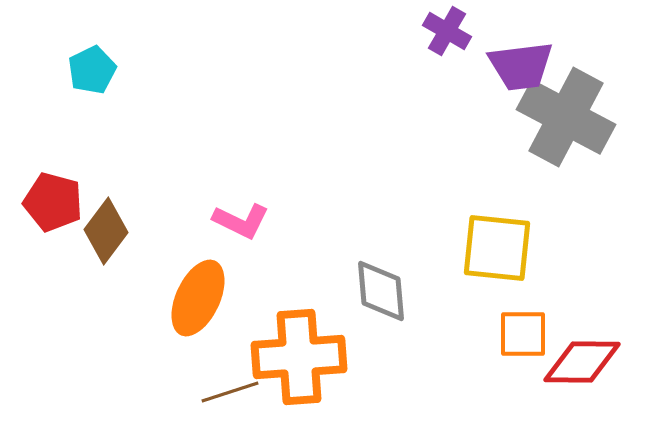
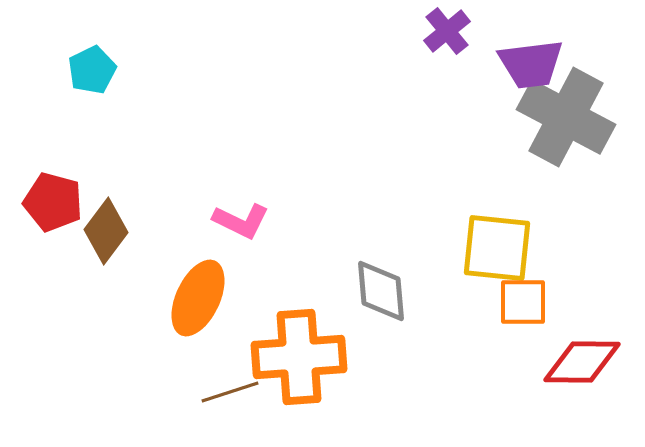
purple cross: rotated 21 degrees clockwise
purple trapezoid: moved 10 px right, 2 px up
orange square: moved 32 px up
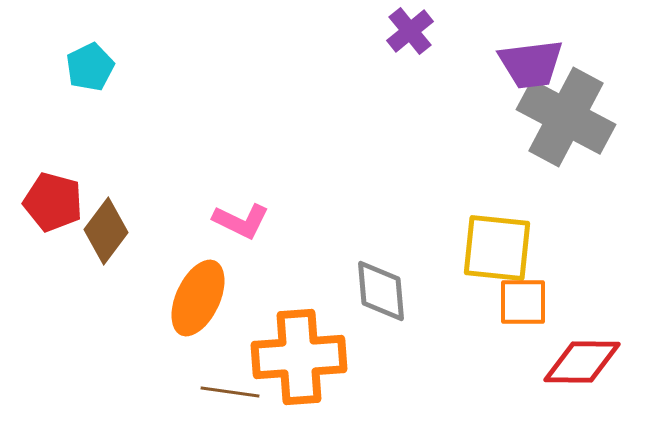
purple cross: moved 37 px left
cyan pentagon: moved 2 px left, 3 px up
brown line: rotated 26 degrees clockwise
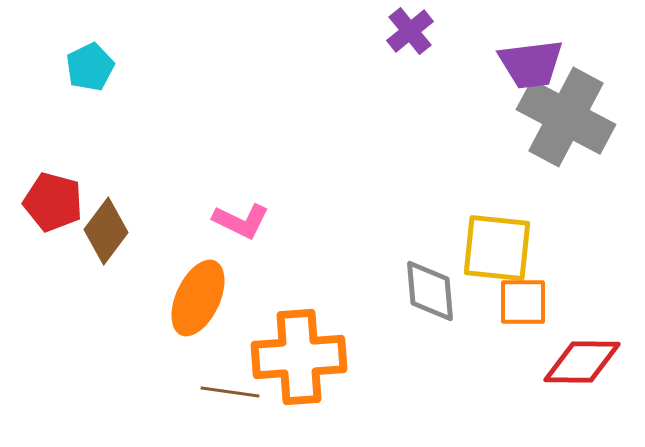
gray diamond: moved 49 px right
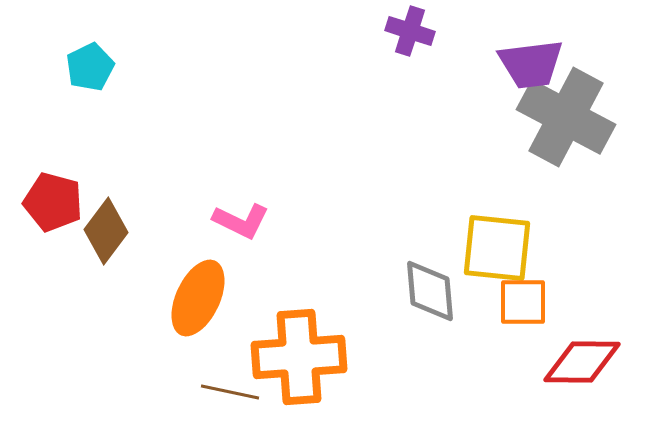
purple cross: rotated 33 degrees counterclockwise
brown line: rotated 4 degrees clockwise
